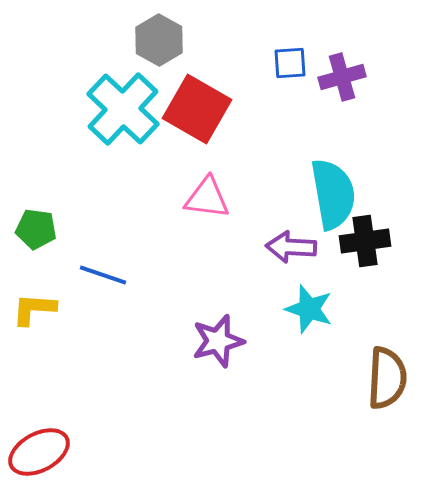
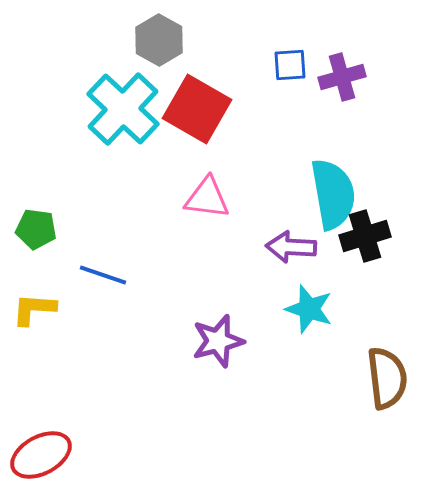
blue square: moved 2 px down
black cross: moved 5 px up; rotated 9 degrees counterclockwise
brown semicircle: rotated 10 degrees counterclockwise
red ellipse: moved 2 px right, 3 px down
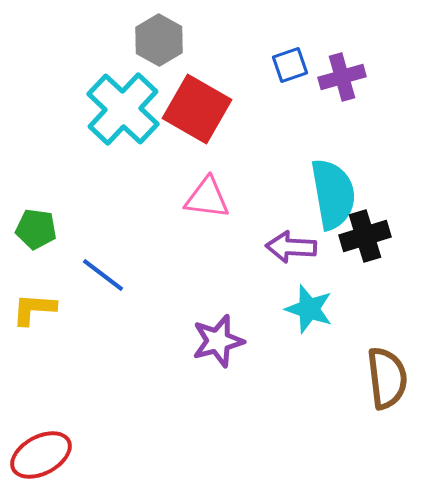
blue square: rotated 15 degrees counterclockwise
blue line: rotated 18 degrees clockwise
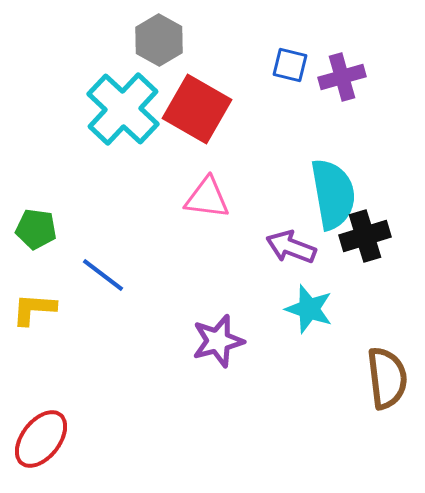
blue square: rotated 33 degrees clockwise
purple arrow: rotated 18 degrees clockwise
red ellipse: moved 16 px up; rotated 24 degrees counterclockwise
